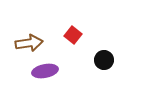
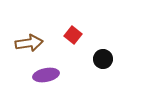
black circle: moved 1 px left, 1 px up
purple ellipse: moved 1 px right, 4 px down
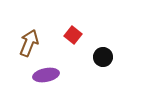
brown arrow: rotated 60 degrees counterclockwise
black circle: moved 2 px up
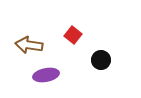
brown arrow: moved 2 px down; rotated 104 degrees counterclockwise
black circle: moved 2 px left, 3 px down
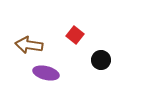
red square: moved 2 px right
purple ellipse: moved 2 px up; rotated 25 degrees clockwise
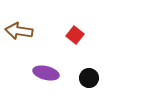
brown arrow: moved 10 px left, 14 px up
black circle: moved 12 px left, 18 px down
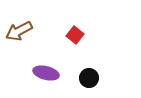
brown arrow: rotated 36 degrees counterclockwise
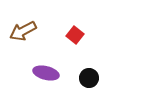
brown arrow: moved 4 px right
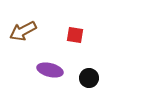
red square: rotated 30 degrees counterclockwise
purple ellipse: moved 4 px right, 3 px up
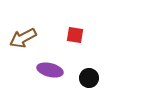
brown arrow: moved 7 px down
